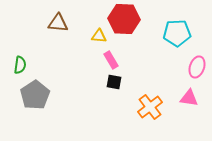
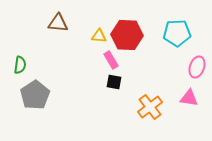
red hexagon: moved 3 px right, 16 px down
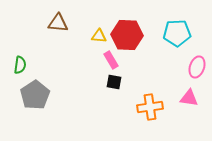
orange cross: rotated 30 degrees clockwise
